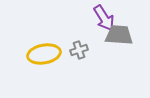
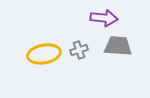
purple arrow: rotated 52 degrees counterclockwise
gray trapezoid: moved 1 px left, 11 px down
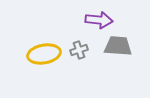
purple arrow: moved 5 px left, 2 px down
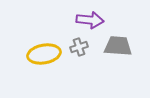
purple arrow: moved 9 px left
gray cross: moved 3 px up
